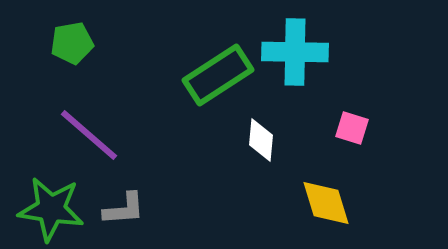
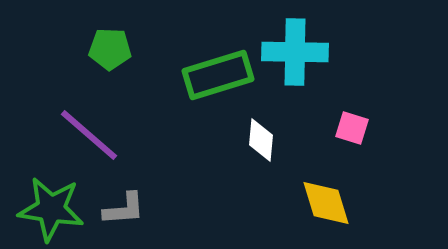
green pentagon: moved 38 px right, 6 px down; rotated 12 degrees clockwise
green rectangle: rotated 16 degrees clockwise
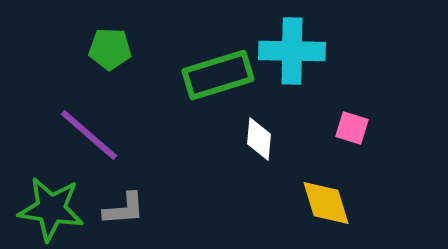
cyan cross: moved 3 px left, 1 px up
white diamond: moved 2 px left, 1 px up
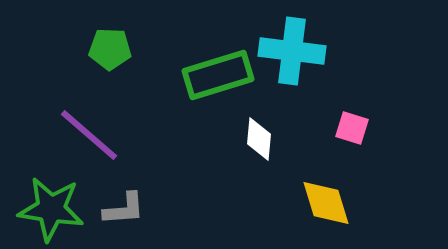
cyan cross: rotated 6 degrees clockwise
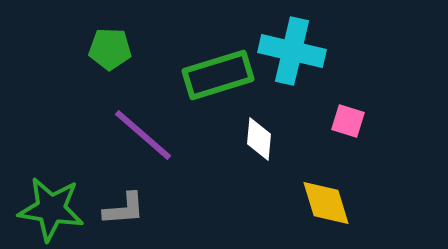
cyan cross: rotated 6 degrees clockwise
pink square: moved 4 px left, 7 px up
purple line: moved 54 px right
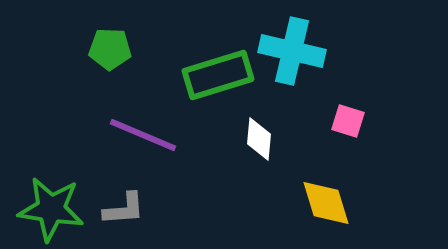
purple line: rotated 18 degrees counterclockwise
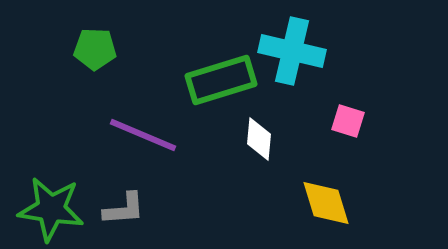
green pentagon: moved 15 px left
green rectangle: moved 3 px right, 5 px down
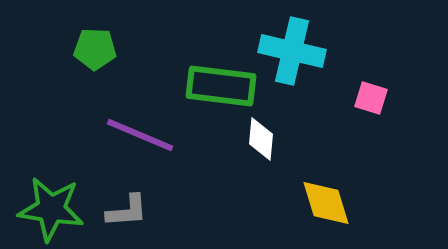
green rectangle: moved 6 px down; rotated 24 degrees clockwise
pink square: moved 23 px right, 23 px up
purple line: moved 3 px left
white diamond: moved 2 px right
gray L-shape: moved 3 px right, 2 px down
